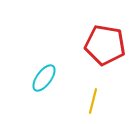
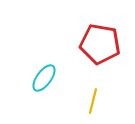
red pentagon: moved 5 px left, 1 px up
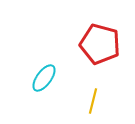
red pentagon: rotated 6 degrees clockwise
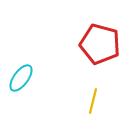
cyan ellipse: moved 23 px left
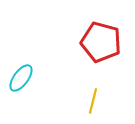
red pentagon: moved 1 px right, 2 px up
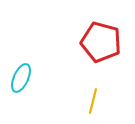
cyan ellipse: rotated 12 degrees counterclockwise
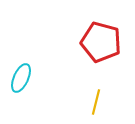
yellow line: moved 3 px right, 1 px down
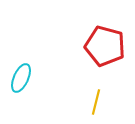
red pentagon: moved 4 px right, 4 px down
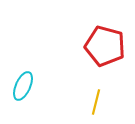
cyan ellipse: moved 2 px right, 8 px down
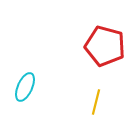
cyan ellipse: moved 2 px right, 1 px down
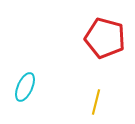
red pentagon: moved 8 px up
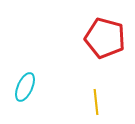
yellow line: rotated 20 degrees counterclockwise
